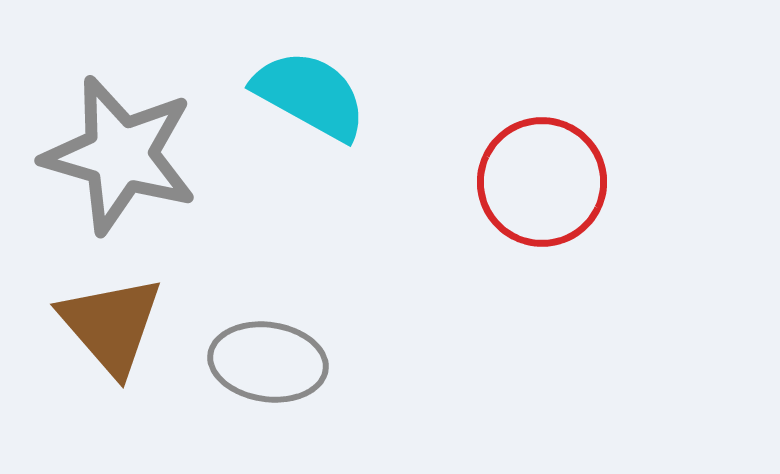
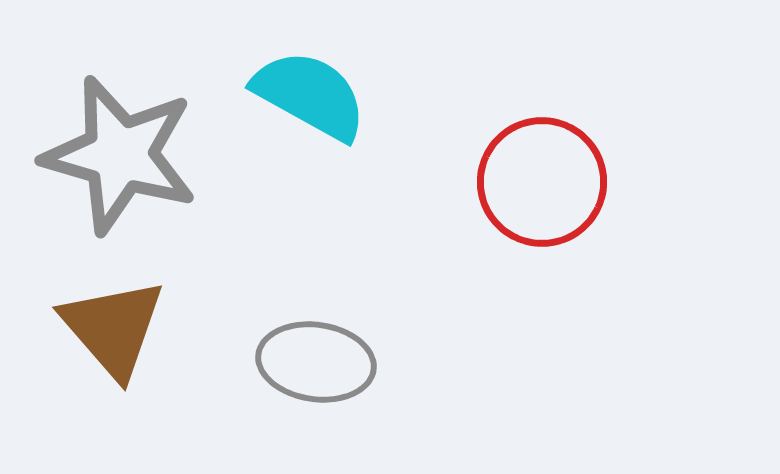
brown triangle: moved 2 px right, 3 px down
gray ellipse: moved 48 px right
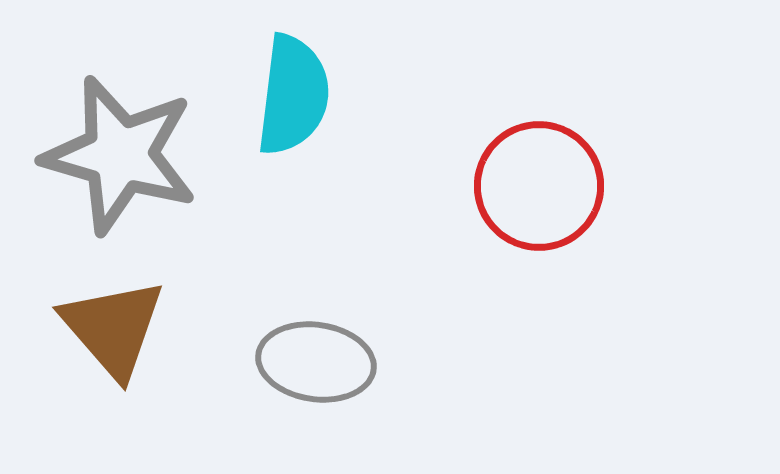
cyan semicircle: moved 17 px left; rotated 68 degrees clockwise
red circle: moved 3 px left, 4 px down
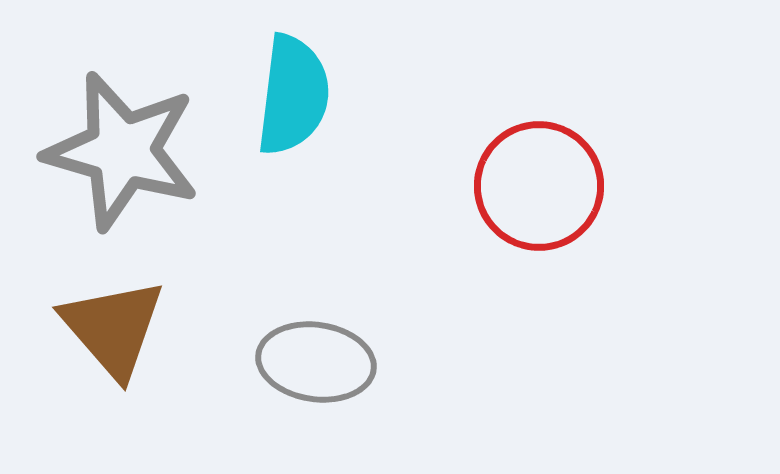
gray star: moved 2 px right, 4 px up
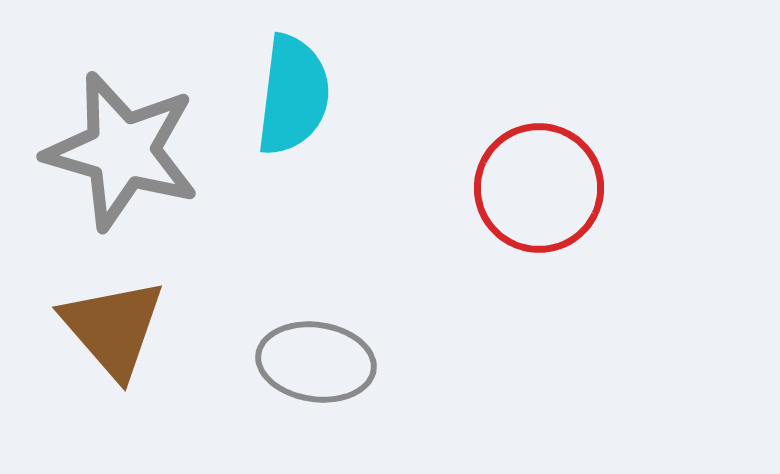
red circle: moved 2 px down
